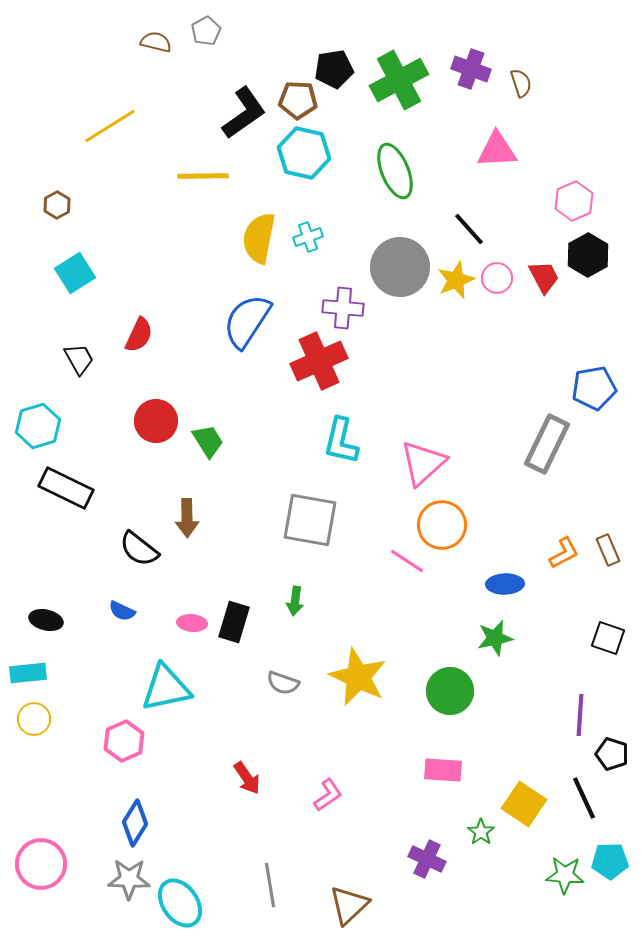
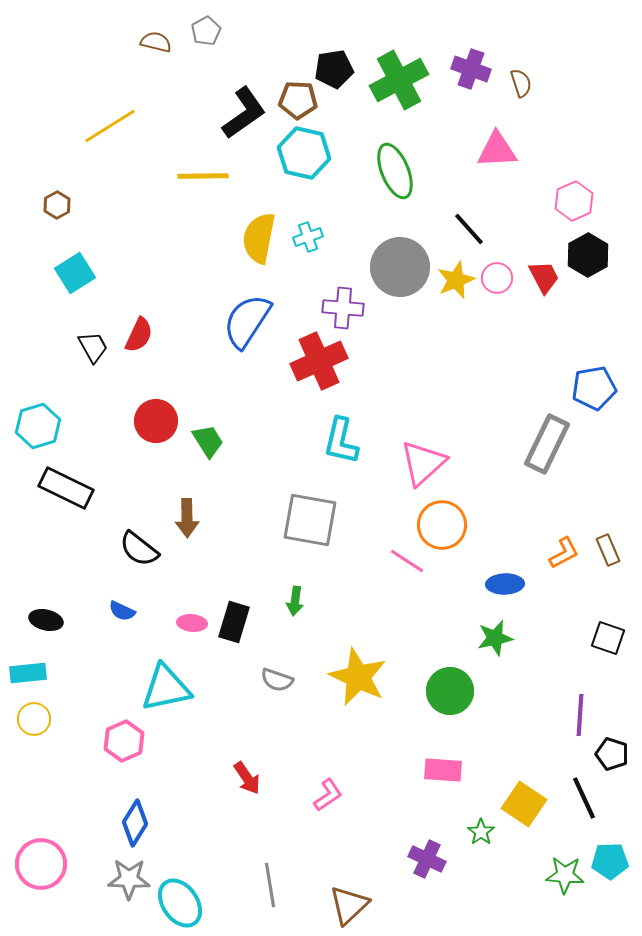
black trapezoid at (79, 359): moved 14 px right, 12 px up
gray semicircle at (283, 683): moved 6 px left, 3 px up
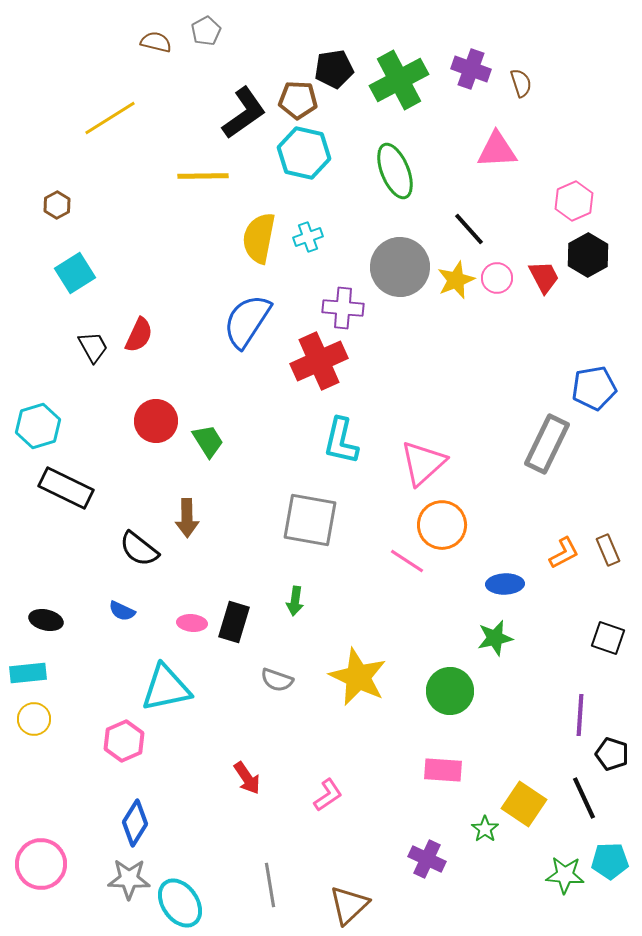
yellow line at (110, 126): moved 8 px up
green star at (481, 832): moved 4 px right, 3 px up
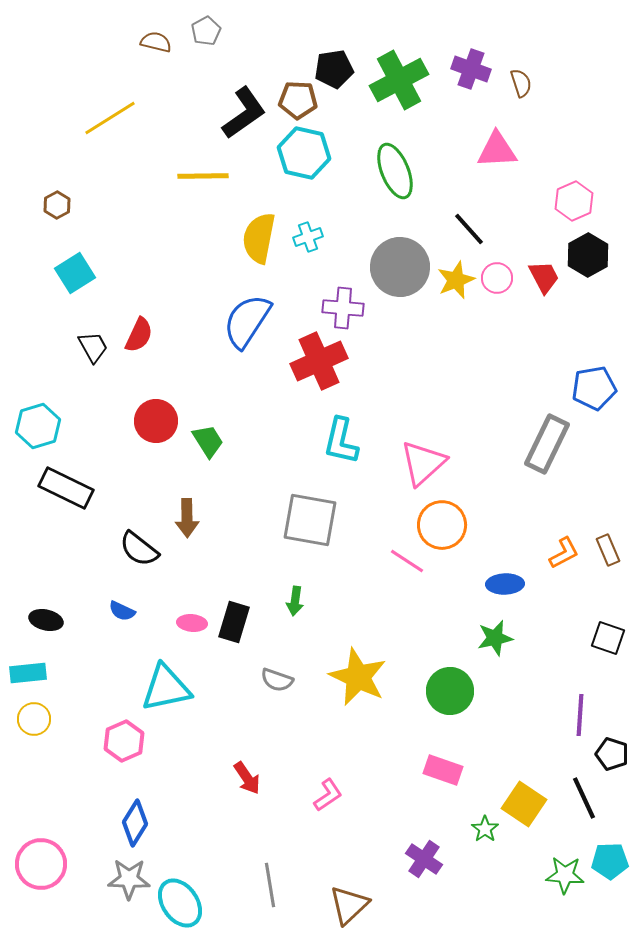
pink rectangle at (443, 770): rotated 15 degrees clockwise
purple cross at (427, 859): moved 3 px left; rotated 9 degrees clockwise
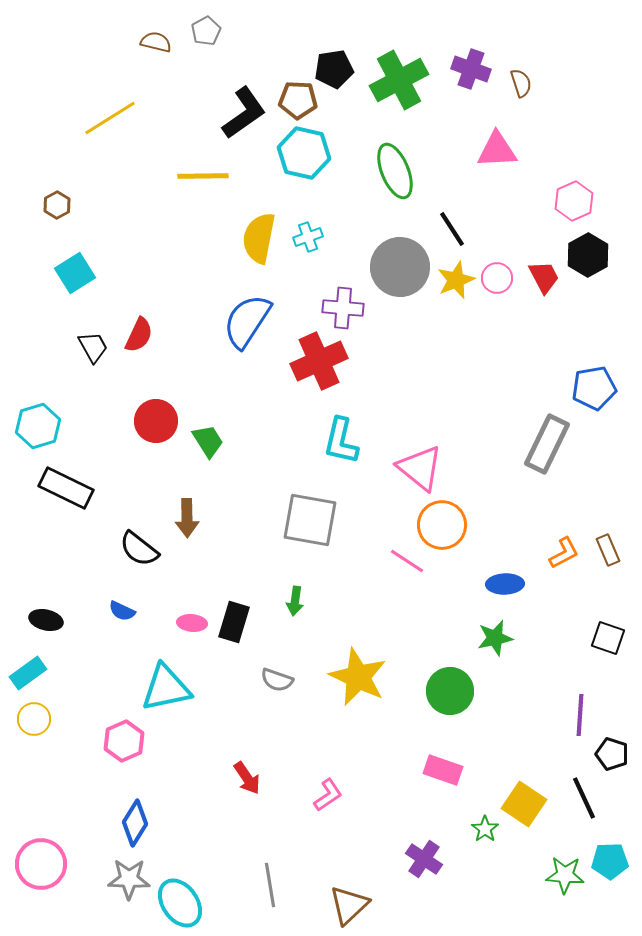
black line at (469, 229): moved 17 px left; rotated 9 degrees clockwise
pink triangle at (423, 463): moved 3 px left, 5 px down; rotated 39 degrees counterclockwise
cyan rectangle at (28, 673): rotated 30 degrees counterclockwise
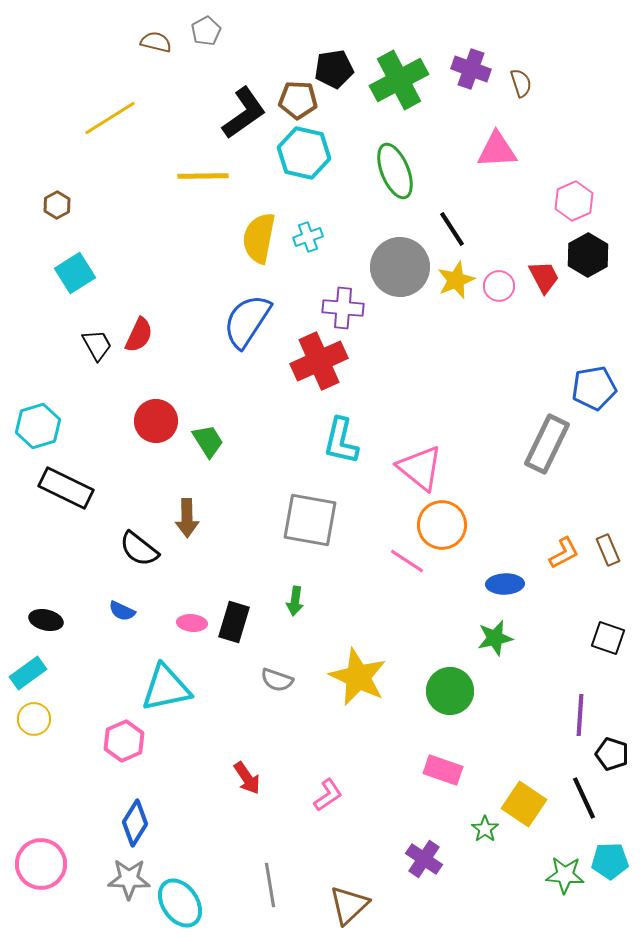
pink circle at (497, 278): moved 2 px right, 8 px down
black trapezoid at (93, 347): moved 4 px right, 2 px up
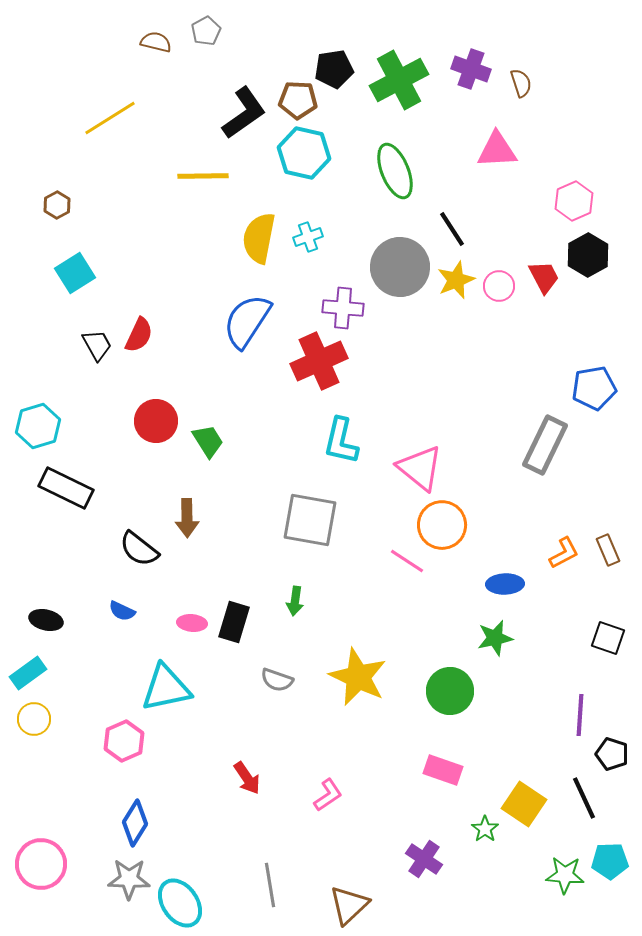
gray rectangle at (547, 444): moved 2 px left, 1 px down
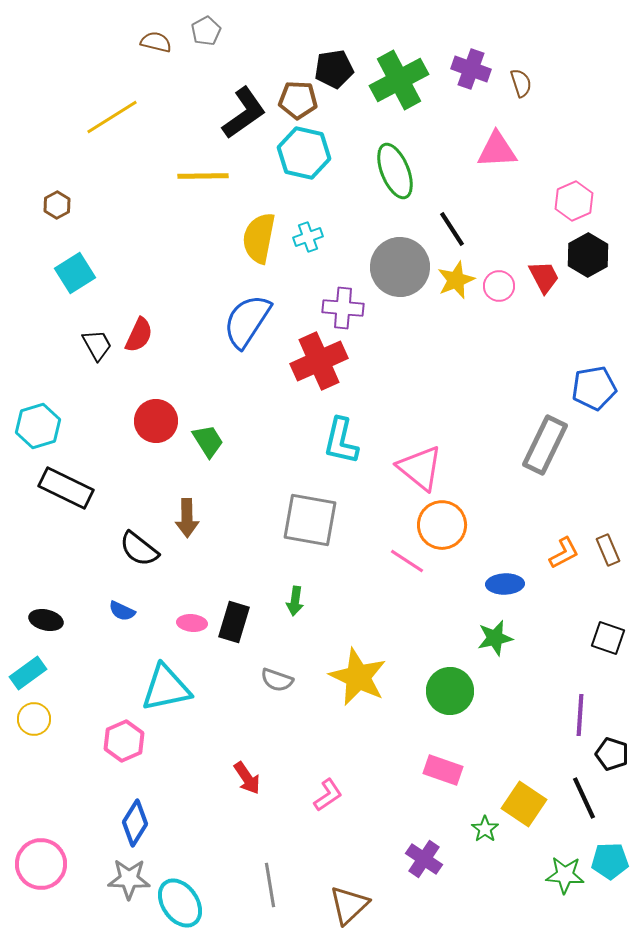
yellow line at (110, 118): moved 2 px right, 1 px up
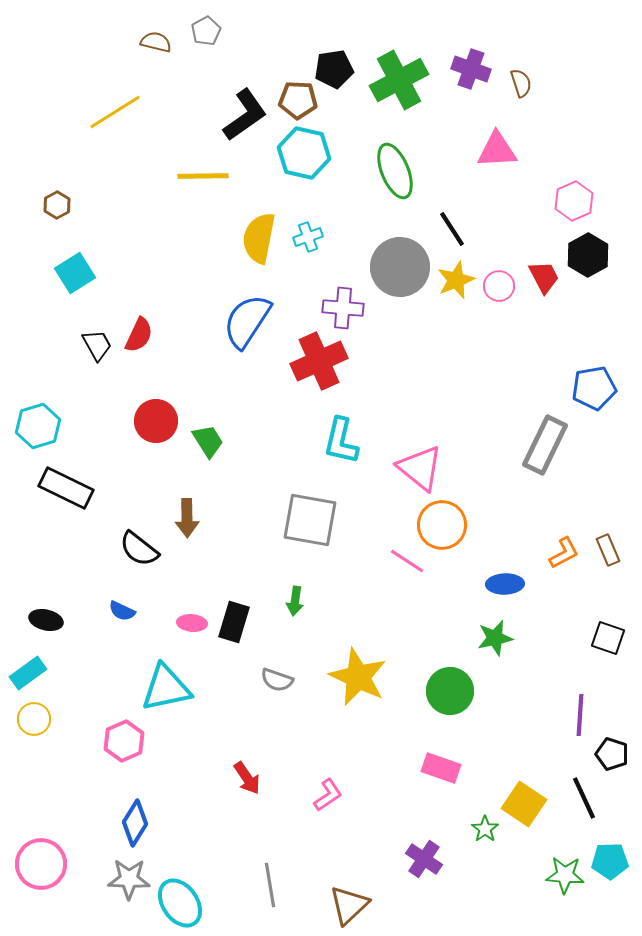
black L-shape at (244, 113): moved 1 px right, 2 px down
yellow line at (112, 117): moved 3 px right, 5 px up
pink rectangle at (443, 770): moved 2 px left, 2 px up
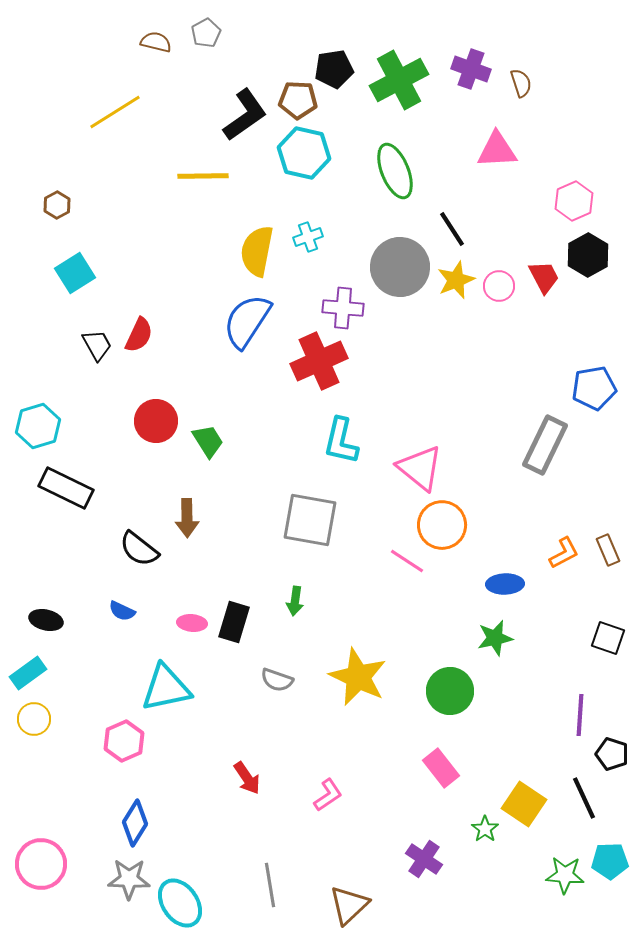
gray pentagon at (206, 31): moved 2 px down
yellow semicircle at (259, 238): moved 2 px left, 13 px down
pink rectangle at (441, 768): rotated 33 degrees clockwise
